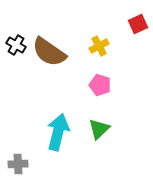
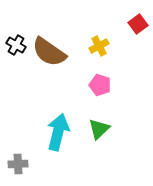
red square: rotated 12 degrees counterclockwise
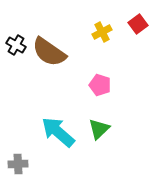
yellow cross: moved 3 px right, 14 px up
cyan arrow: rotated 63 degrees counterclockwise
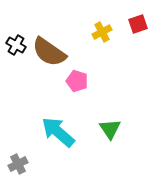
red square: rotated 18 degrees clockwise
pink pentagon: moved 23 px left, 4 px up
green triangle: moved 11 px right; rotated 20 degrees counterclockwise
gray cross: rotated 24 degrees counterclockwise
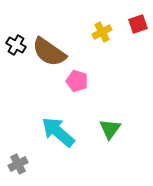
green triangle: rotated 10 degrees clockwise
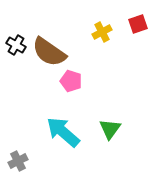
pink pentagon: moved 6 px left
cyan arrow: moved 5 px right
gray cross: moved 3 px up
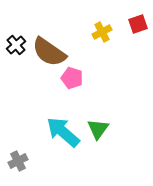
black cross: rotated 18 degrees clockwise
pink pentagon: moved 1 px right, 3 px up
green triangle: moved 12 px left
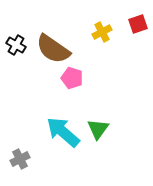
black cross: rotated 18 degrees counterclockwise
brown semicircle: moved 4 px right, 3 px up
gray cross: moved 2 px right, 2 px up
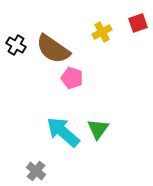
red square: moved 1 px up
gray cross: moved 16 px right, 12 px down; rotated 24 degrees counterclockwise
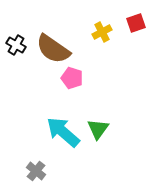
red square: moved 2 px left
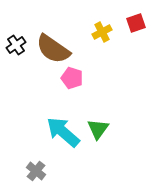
black cross: rotated 24 degrees clockwise
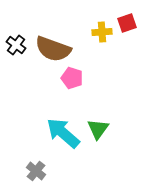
red square: moved 9 px left
yellow cross: rotated 24 degrees clockwise
black cross: rotated 18 degrees counterclockwise
brown semicircle: rotated 15 degrees counterclockwise
cyan arrow: moved 1 px down
